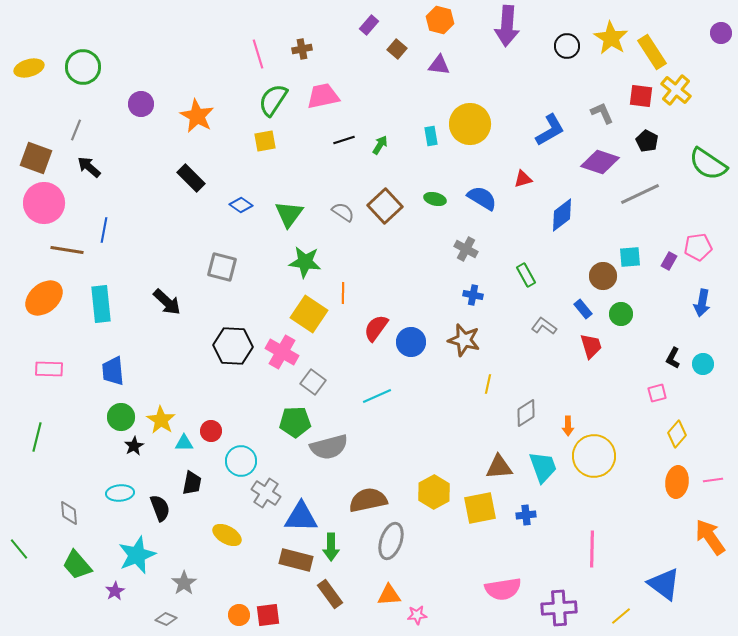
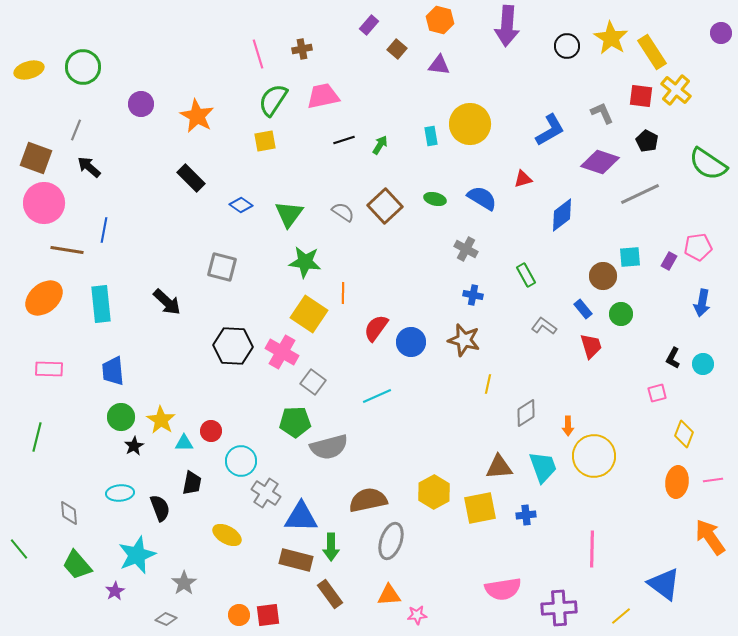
yellow ellipse at (29, 68): moved 2 px down
yellow diamond at (677, 434): moved 7 px right; rotated 20 degrees counterclockwise
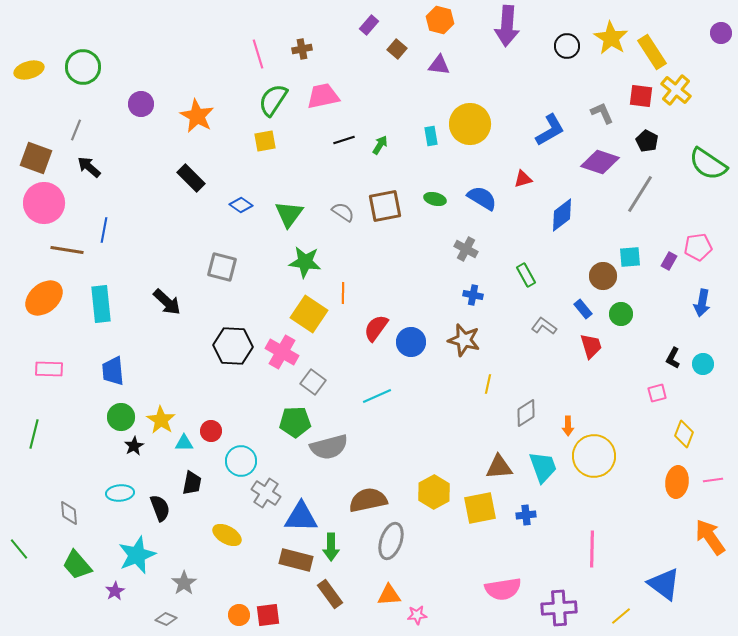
gray line at (640, 194): rotated 33 degrees counterclockwise
brown square at (385, 206): rotated 32 degrees clockwise
green line at (37, 437): moved 3 px left, 3 px up
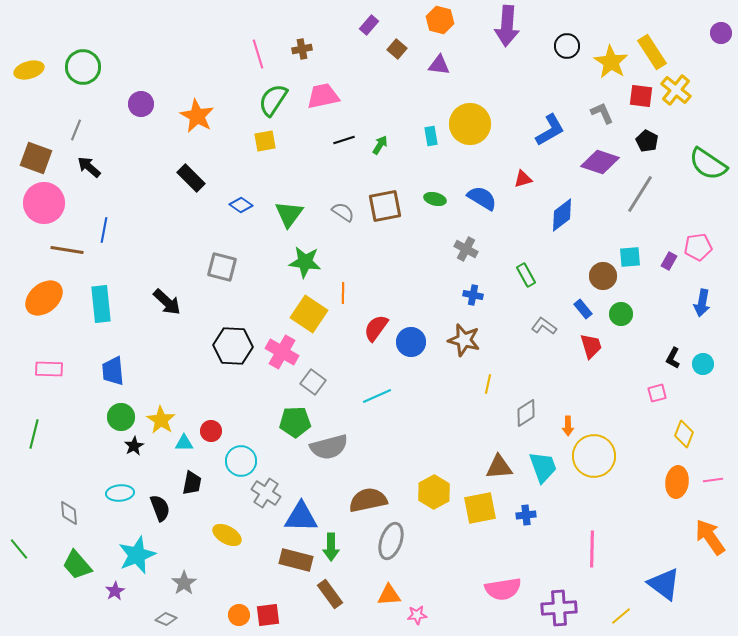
yellow star at (611, 38): moved 24 px down
